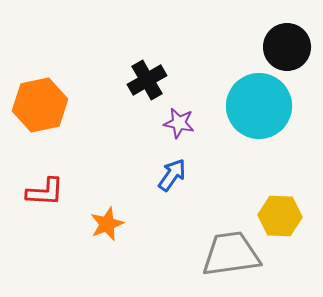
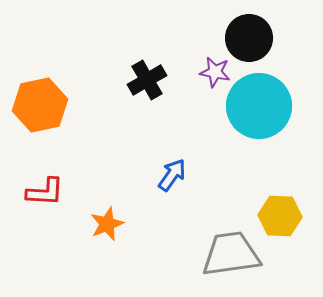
black circle: moved 38 px left, 9 px up
purple star: moved 36 px right, 51 px up
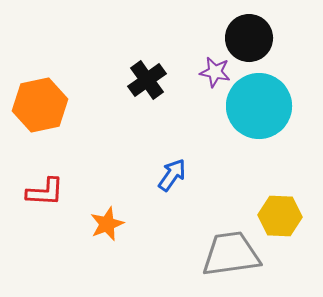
black cross: rotated 6 degrees counterclockwise
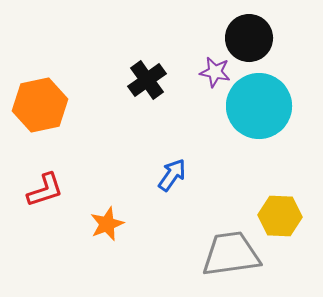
red L-shape: moved 2 px up; rotated 21 degrees counterclockwise
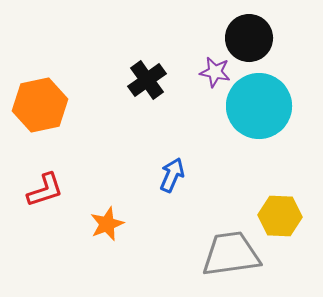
blue arrow: rotated 12 degrees counterclockwise
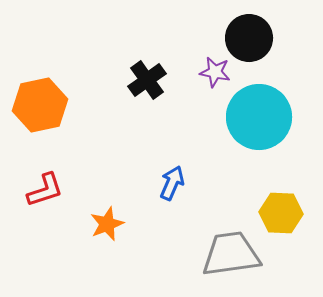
cyan circle: moved 11 px down
blue arrow: moved 8 px down
yellow hexagon: moved 1 px right, 3 px up
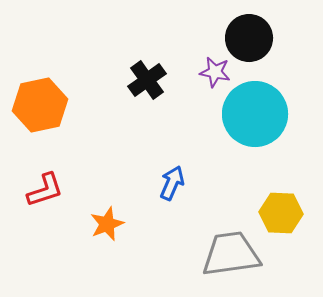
cyan circle: moved 4 px left, 3 px up
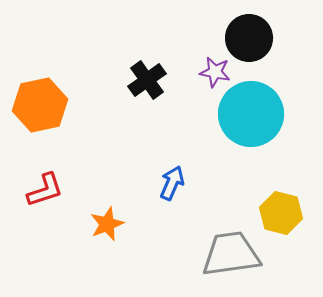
cyan circle: moved 4 px left
yellow hexagon: rotated 12 degrees clockwise
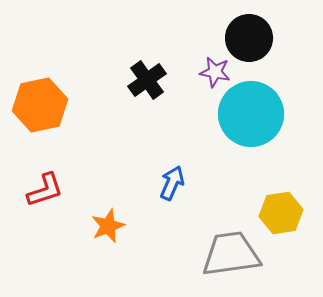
yellow hexagon: rotated 24 degrees counterclockwise
orange star: moved 1 px right, 2 px down
